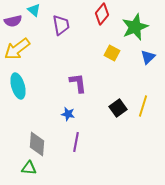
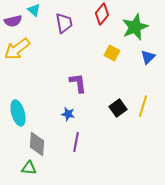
purple trapezoid: moved 3 px right, 2 px up
cyan ellipse: moved 27 px down
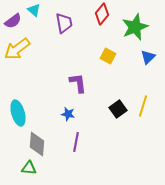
purple semicircle: rotated 24 degrees counterclockwise
yellow square: moved 4 px left, 3 px down
black square: moved 1 px down
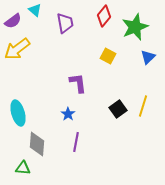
cyan triangle: moved 1 px right
red diamond: moved 2 px right, 2 px down
purple trapezoid: moved 1 px right
blue star: rotated 24 degrees clockwise
green triangle: moved 6 px left
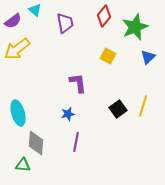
blue star: rotated 24 degrees clockwise
gray diamond: moved 1 px left, 1 px up
green triangle: moved 3 px up
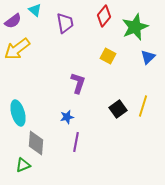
purple L-shape: rotated 25 degrees clockwise
blue star: moved 1 px left, 3 px down
green triangle: rotated 28 degrees counterclockwise
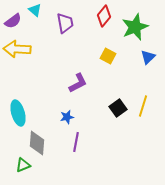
yellow arrow: rotated 40 degrees clockwise
purple L-shape: rotated 45 degrees clockwise
black square: moved 1 px up
gray diamond: moved 1 px right
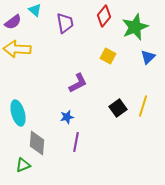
purple semicircle: moved 1 px down
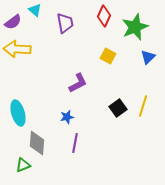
red diamond: rotated 15 degrees counterclockwise
purple line: moved 1 px left, 1 px down
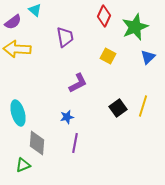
purple trapezoid: moved 14 px down
